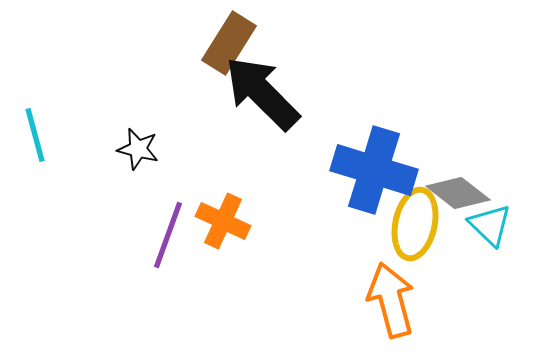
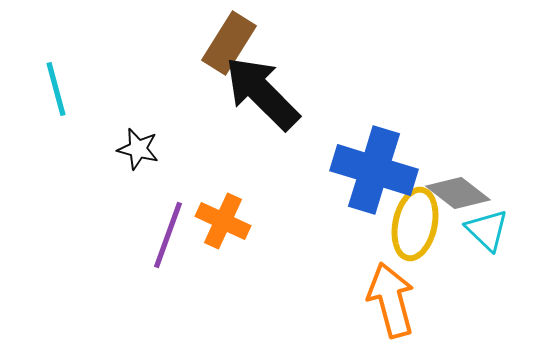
cyan line: moved 21 px right, 46 px up
cyan triangle: moved 3 px left, 5 px down
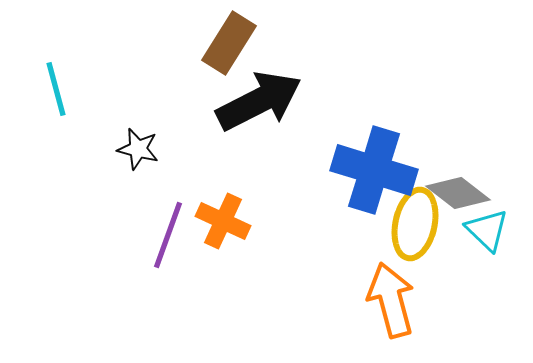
black arrow: moved 3 px left, 8 px down; rotated 108 degrees clockwise
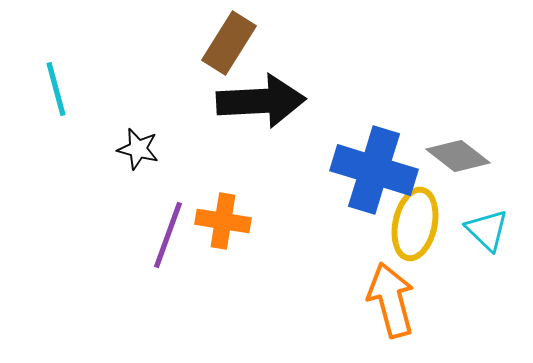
black arrow: moved 2 px right; rotated 24 degrees clockwise
gray diamond: moved 37 px up
orange cross: rotated 16 degrees counterclockwise
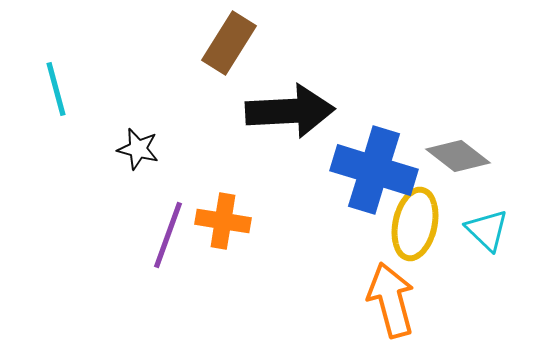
black arrow: moved 29 px right, 10 px down
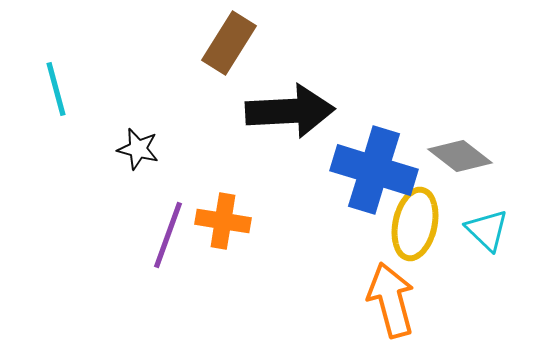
gray diamond: moved 2 px right
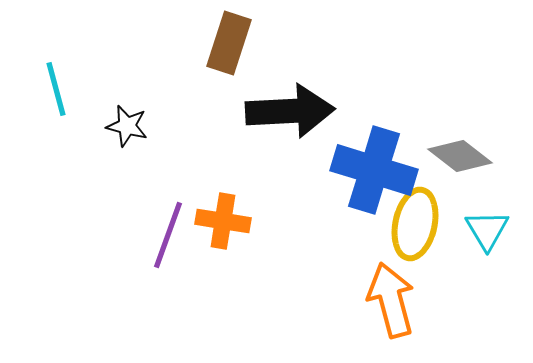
brown rectangle: rotated 14 degrees counterclockwise
black star: moved 11 px left, 23 px up
cyan triangle: rotated 15 degrees clockwise
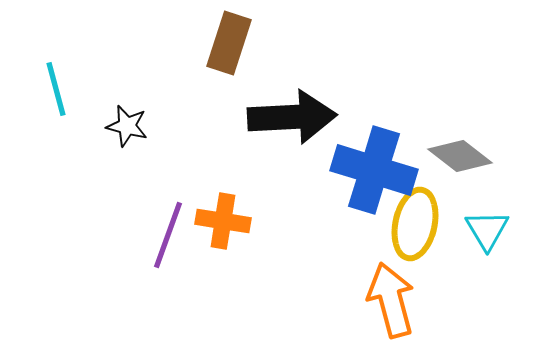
black arrow: moved 2 px right, 6 px down
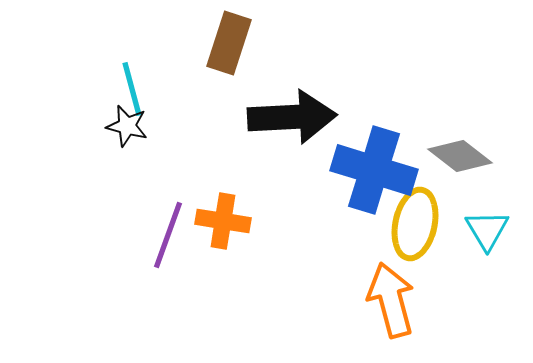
cyan line: moved 76 px right
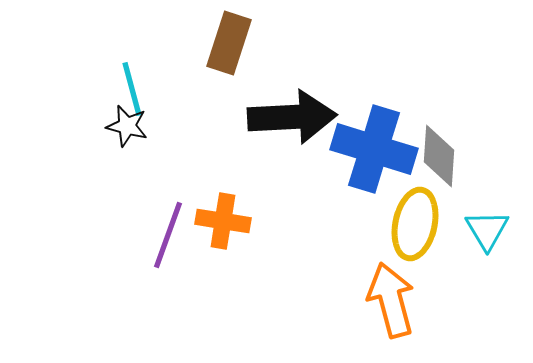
gray diamond: moved 21 px left; rotated 56 degrees clockwise
blue cross: moved 21 px up
